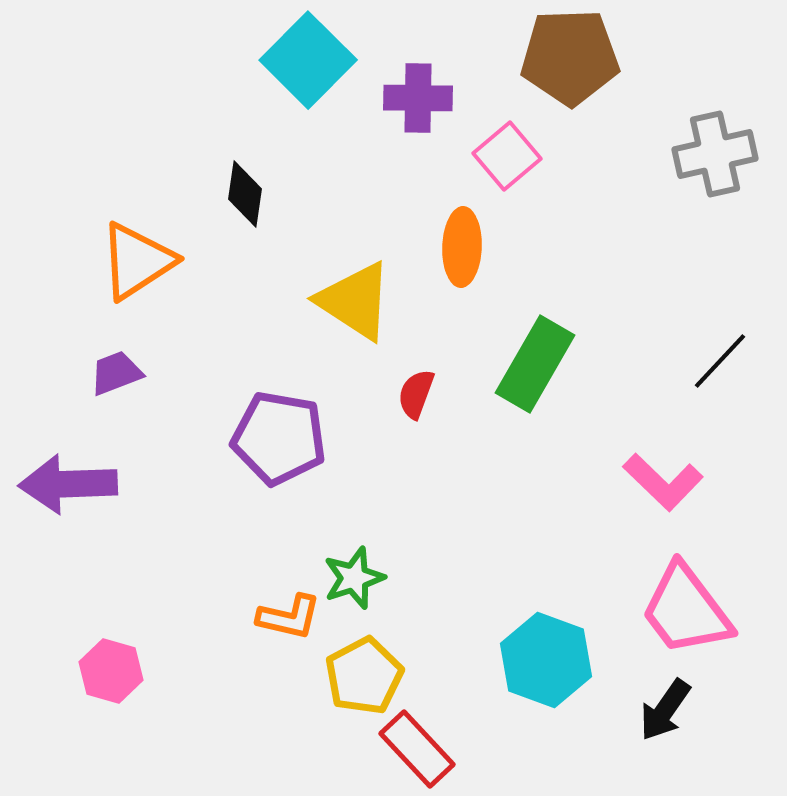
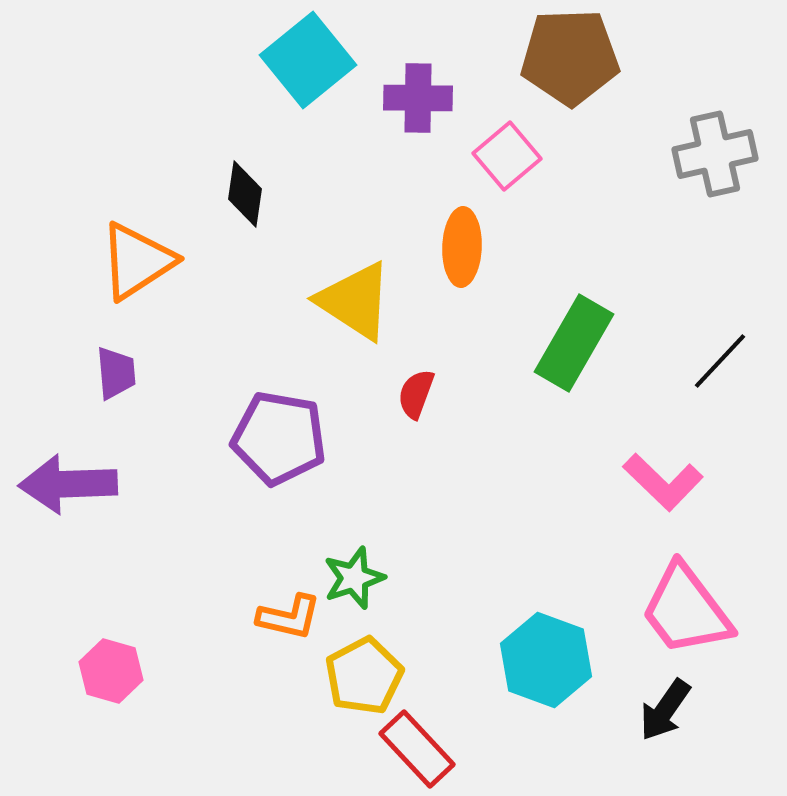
cyan square: rotated 6 degrees clockwise
green rectangle: moved 39 px right, 21 px up
purple trapezoid: rotated 106 degrees clockwise
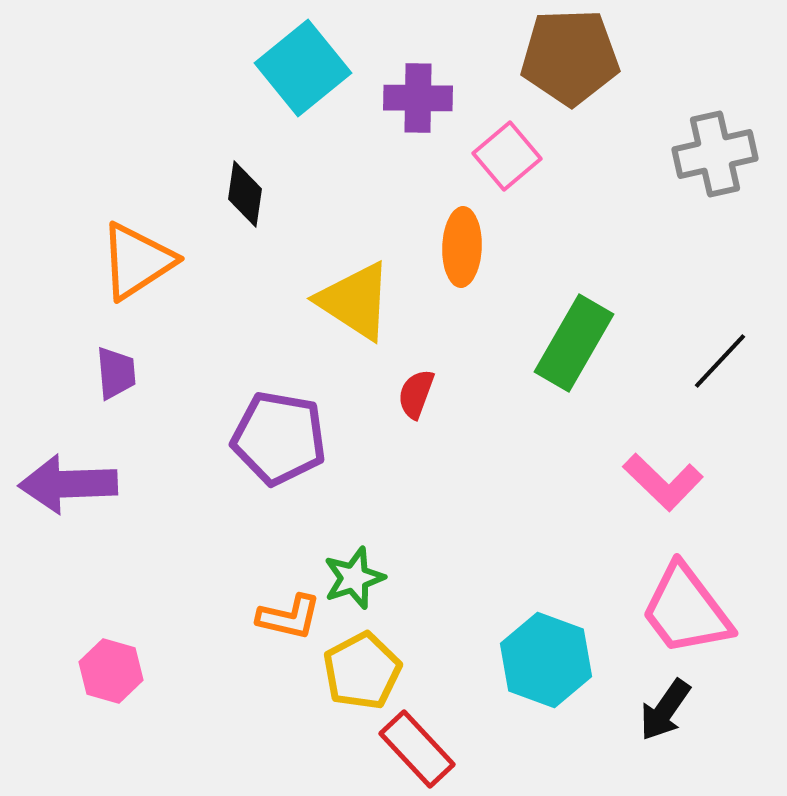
cyan square: moved 5 px left, 8 px down
yellow pentagon: moved 2 px left, 5 px up
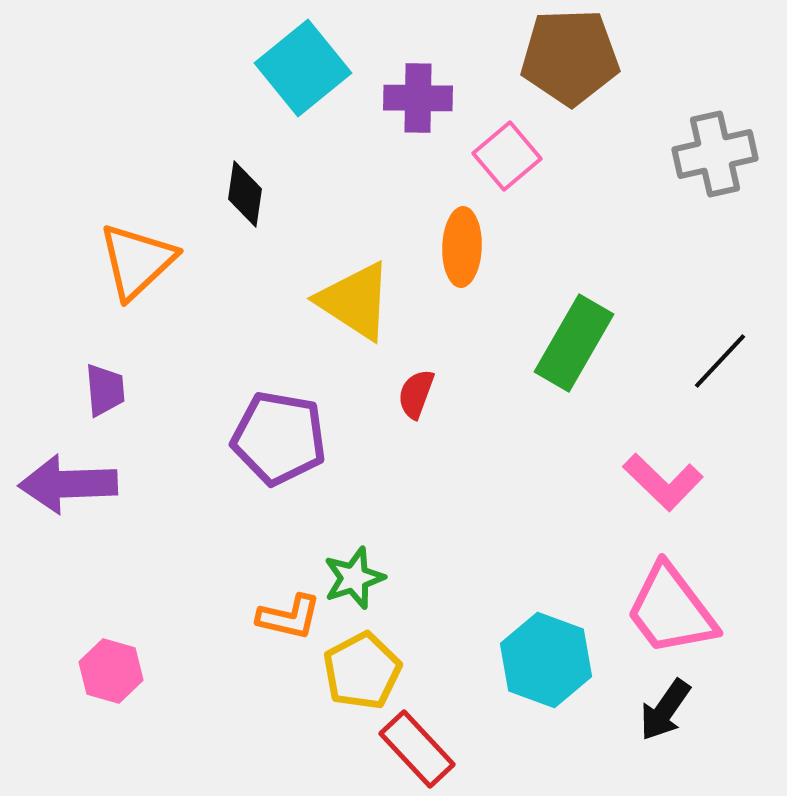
orange triangle: rotated 10 degrees counterclockwise
purple trapezoid: moved 11 px left, 17 px down
pink trapezoid: moved 15 px left
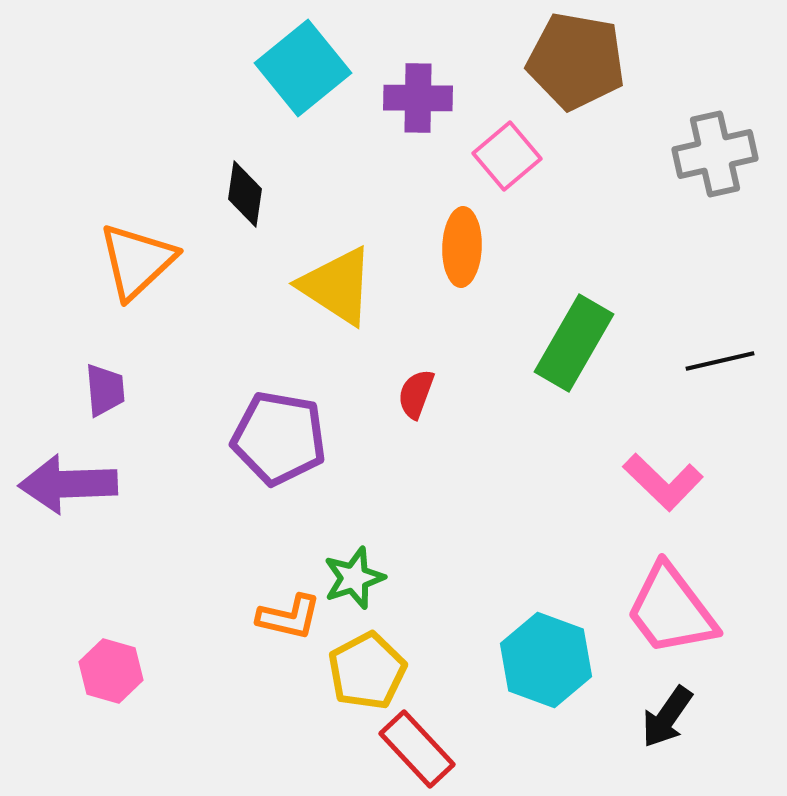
brown pentagon: moved 6 px right, 4 px down; rotated 12 degrees clockwise
yellow triangle: moved 18 px left, 15 px up
black line: rotated 34 degrees clockwise
yellow pentagon: moved 5 px right
black arrow: moved 2 px right, 7 px down
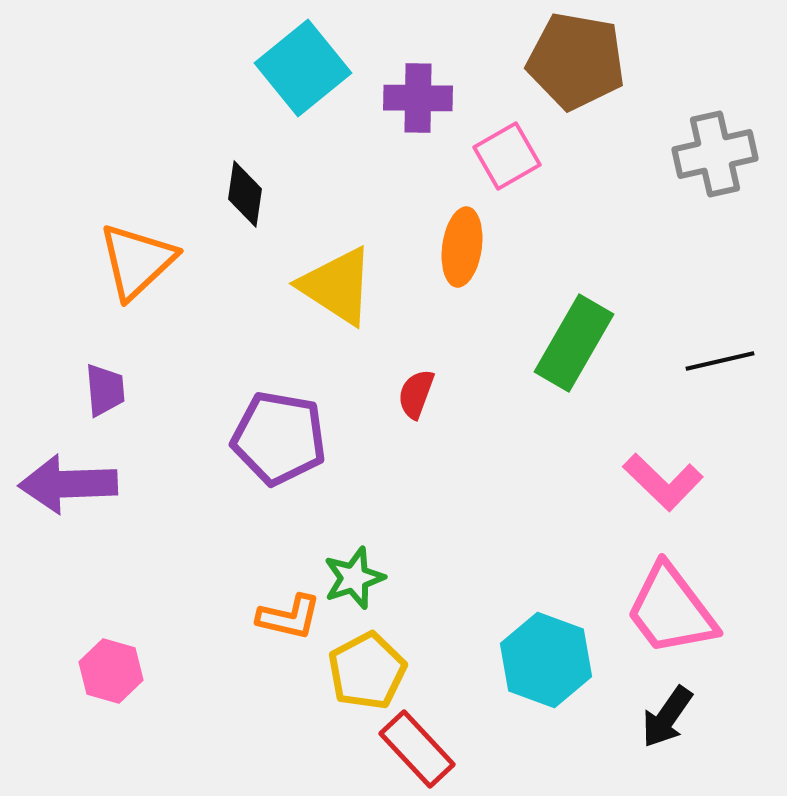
pink square: rotated 10 degrees clockwise
orange ellipse: rotated 6 degrees clockwise
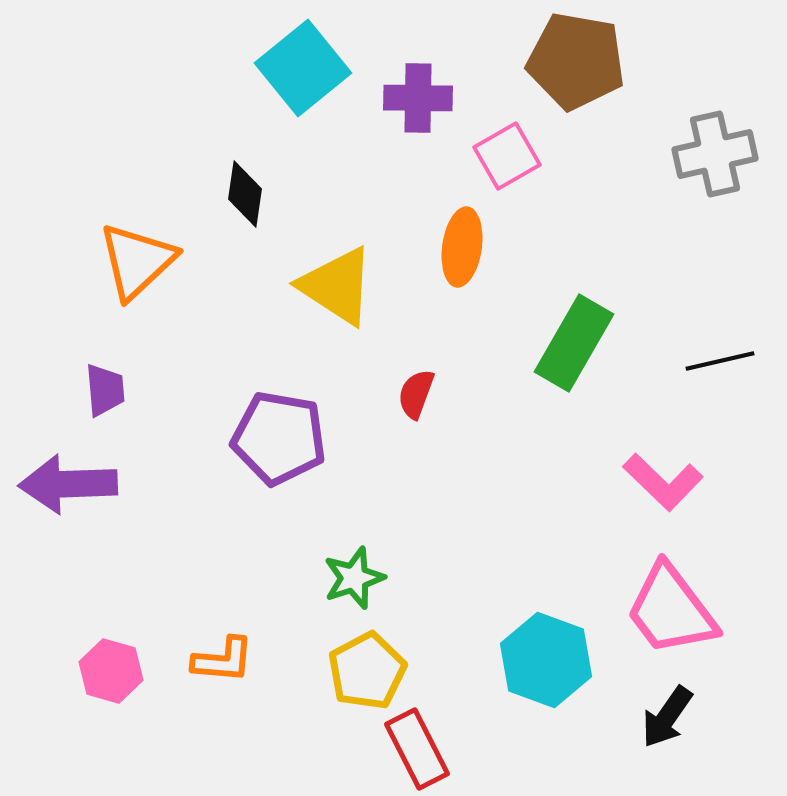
orange L-shape: moved 66 px left, 43 px down; rotated 8 degrees counterclockwise
red rectangle: rotated 16 degrees clockwise
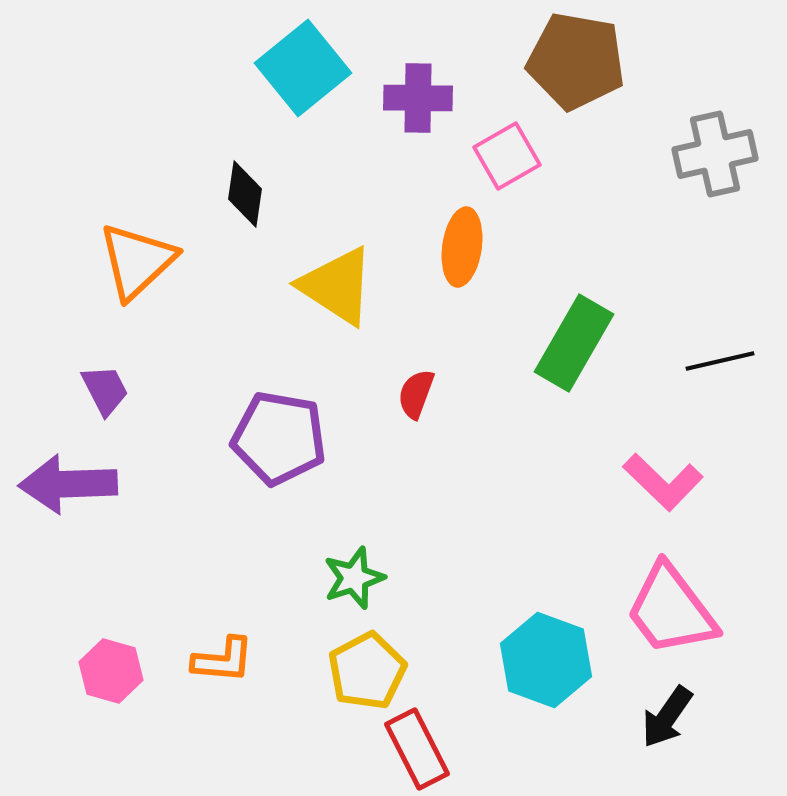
purple trapezoid: rotated 22 degrees counterclockwise
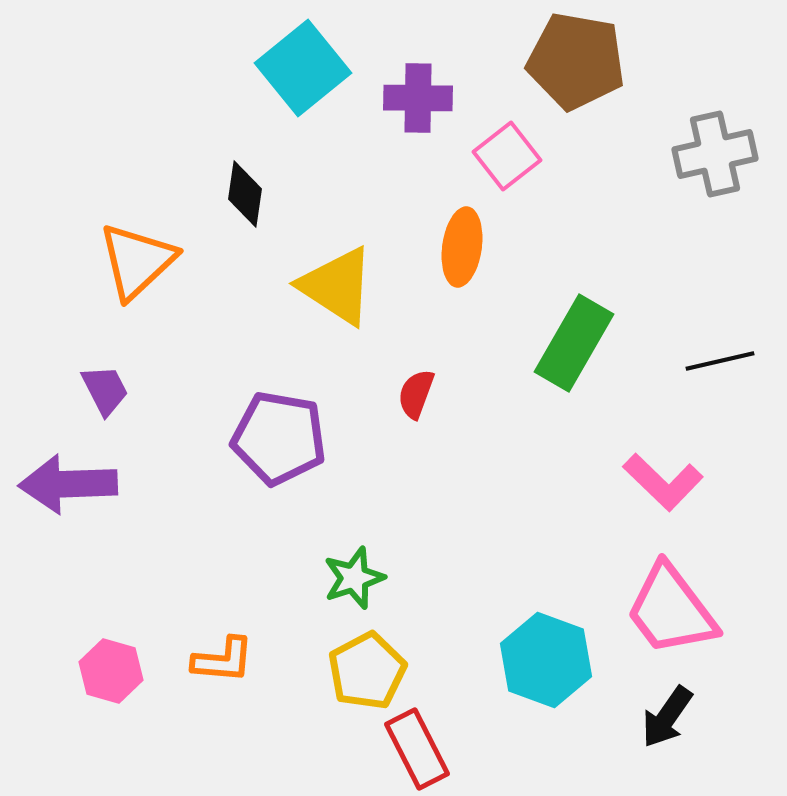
pink square: rotated 8 degrees counterclockwise
